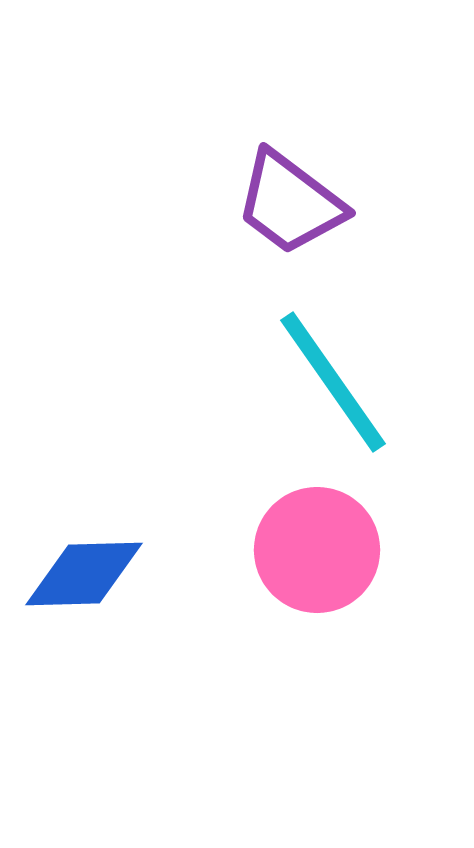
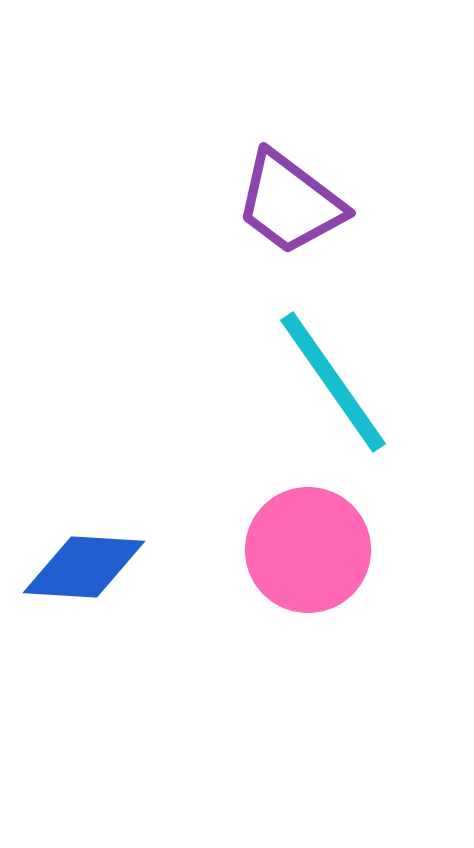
pink circle: moved 9 px left
blue diamond: moved 7 px up; rotated 5 degrees clockwise
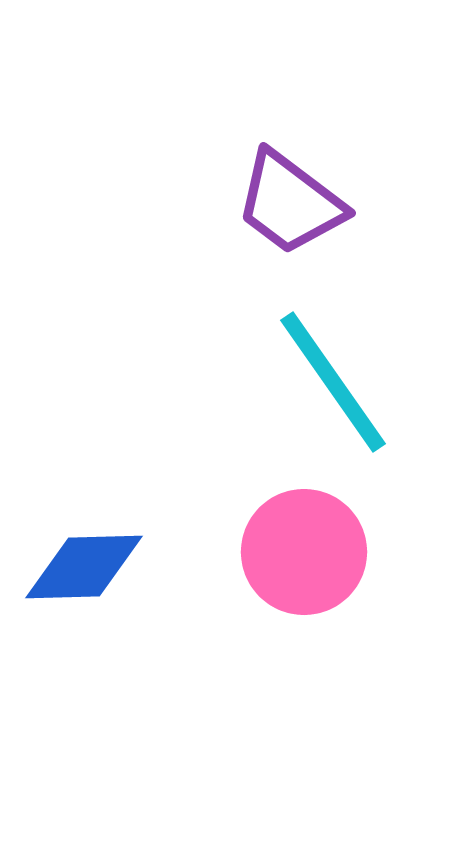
pink circle: moved 4 px left, 2 px down
blue diamond: rotated 5 degrees counterclockwise
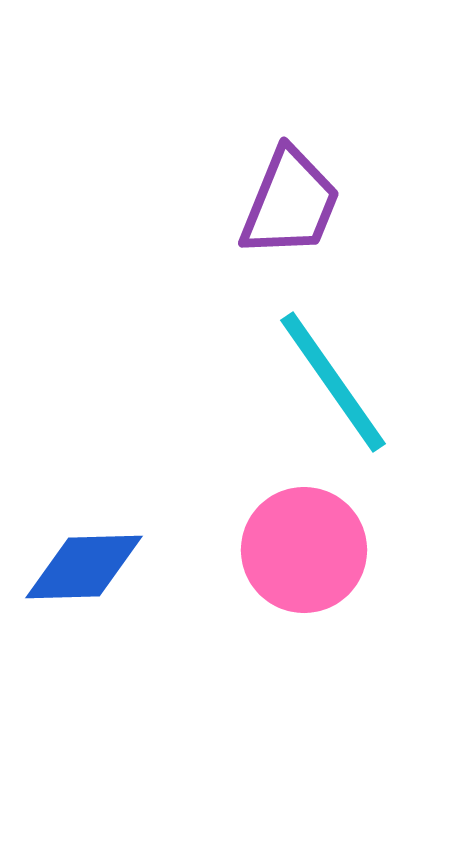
purple trapezoid: rotated 105 degrees counterclockwise
pink circle: moved 2 px up
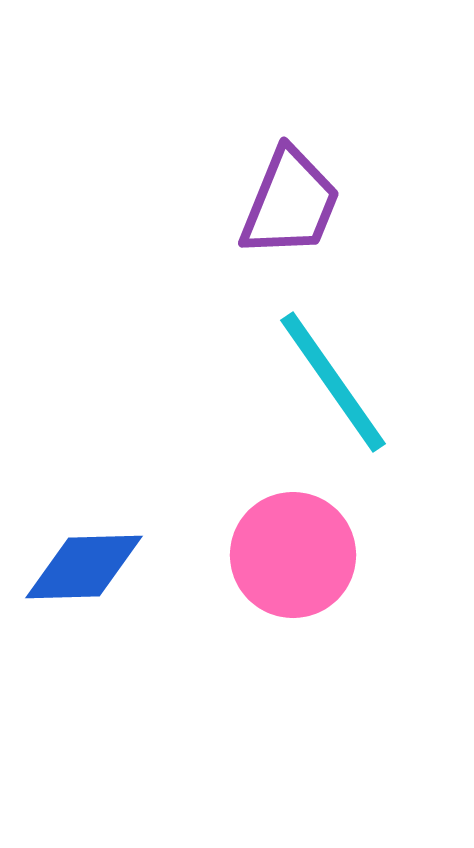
pink circle: moved 11 px left, 5 px down
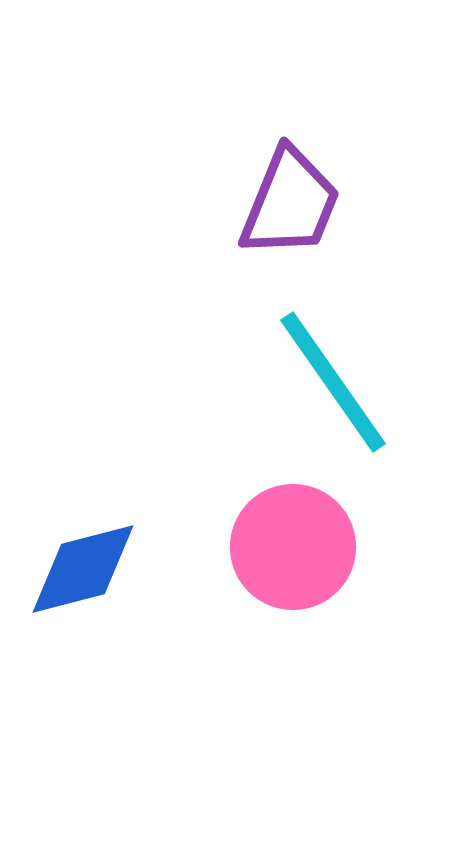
pink circle: moved 8 px up
blue diamond: moved 1 px left, 2 px down; rotated 13 degrees counterclockwise
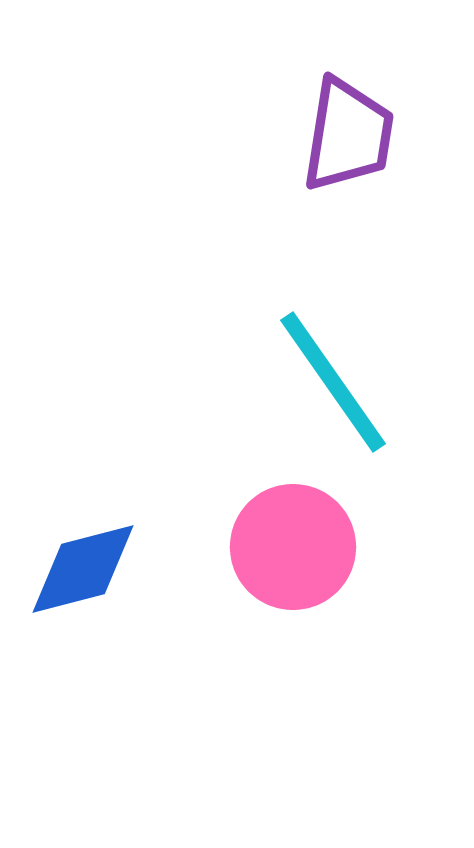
purple trapezoid: moved 58 px right, 68 px up; rotated 13 degrees counterclockwise
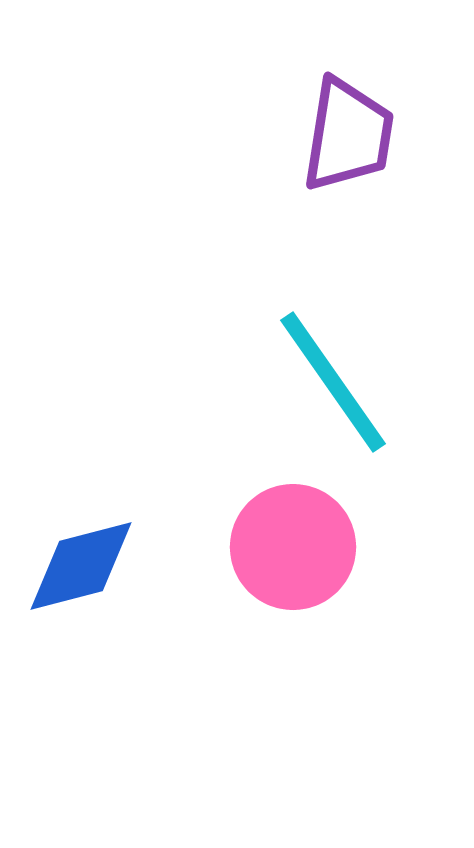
blue diamond: moved 2 px left, 3 px up
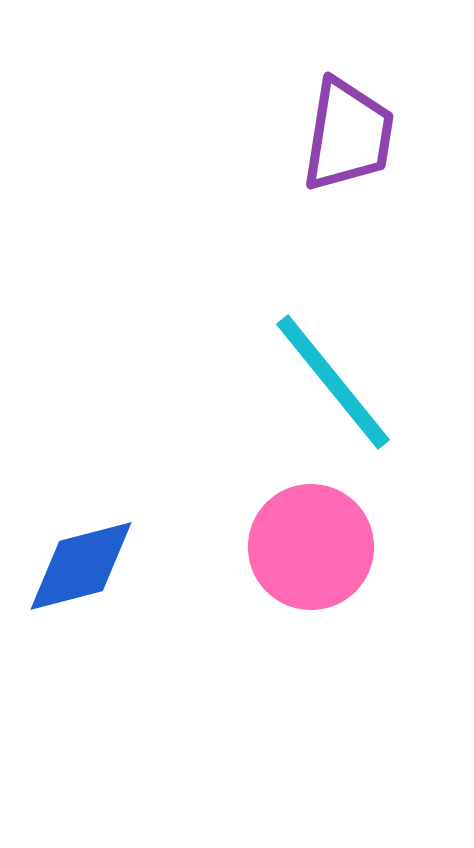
cyan line: rotated 4 degrees counterclockwise
pink circle: moved 18 px right
